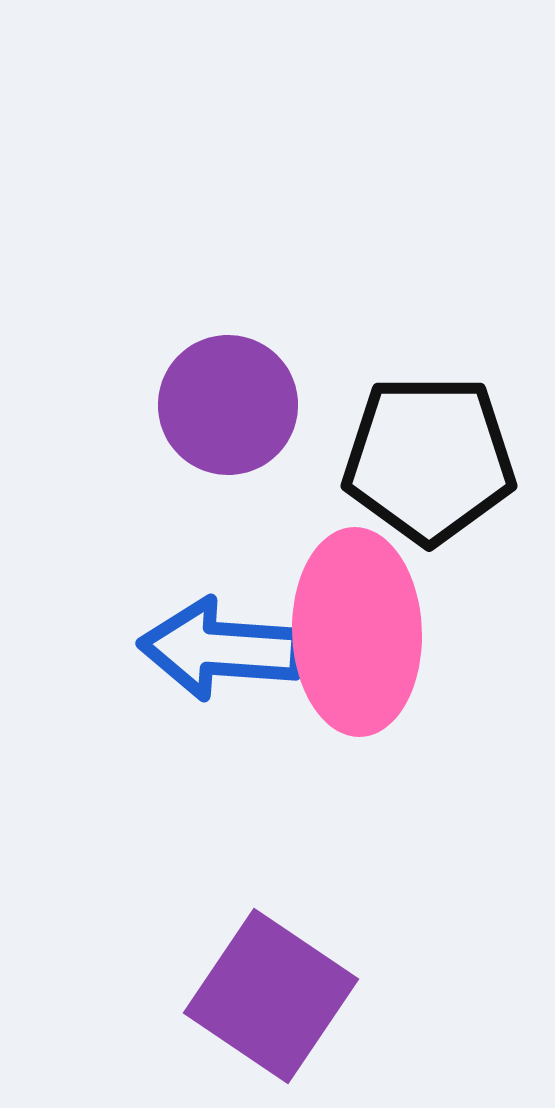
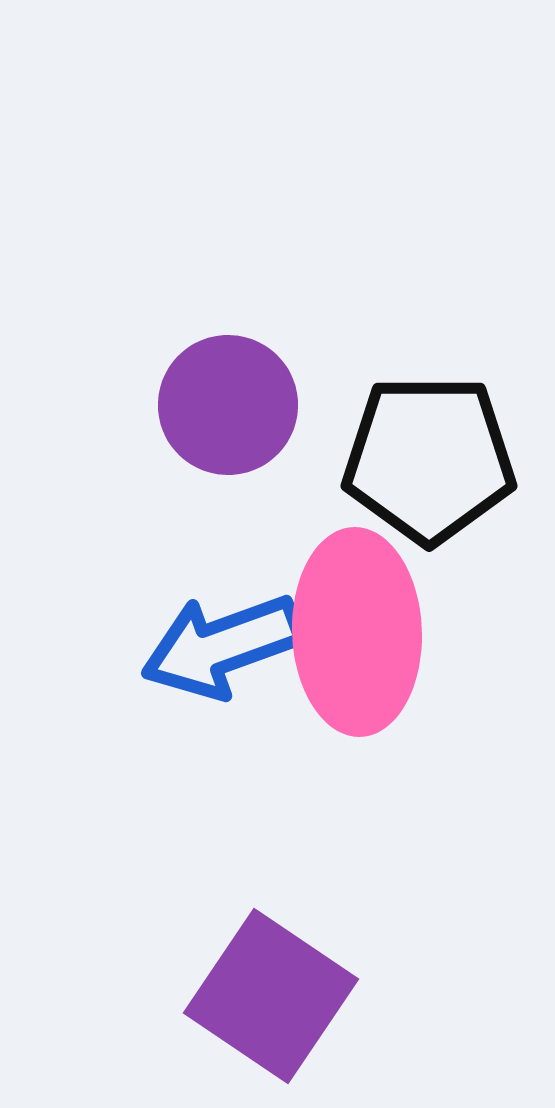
blue arrow: moved 1 px right, 3 px up; rotated 24 degrees counterclockwise
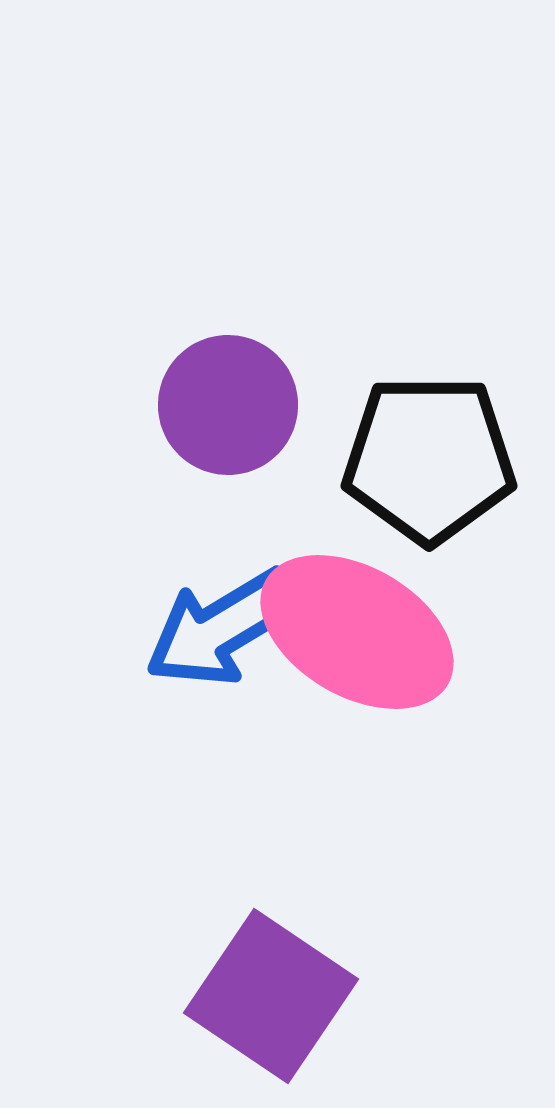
pink ellipse: rotated 58 degrees counterclockwise
blue arrow: moved 18 px up; rotated 11 degrees counterclockwise
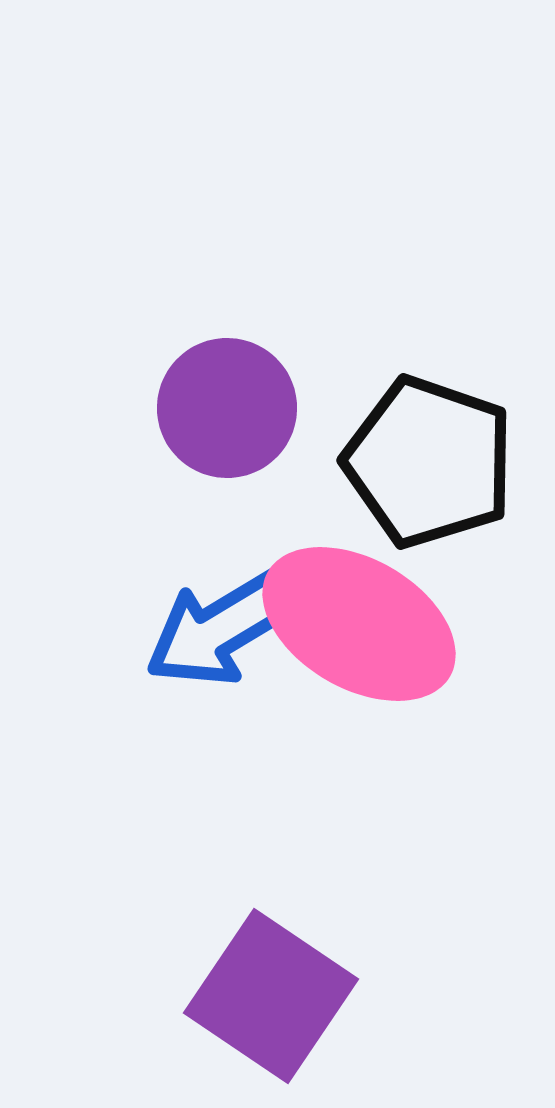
purple circle: moved 1 px left, 3 px down
black pentagon: moved 3 px down; rotated 19 degrees clockwise
pink ellipse: moved 2 px right, 8 px up
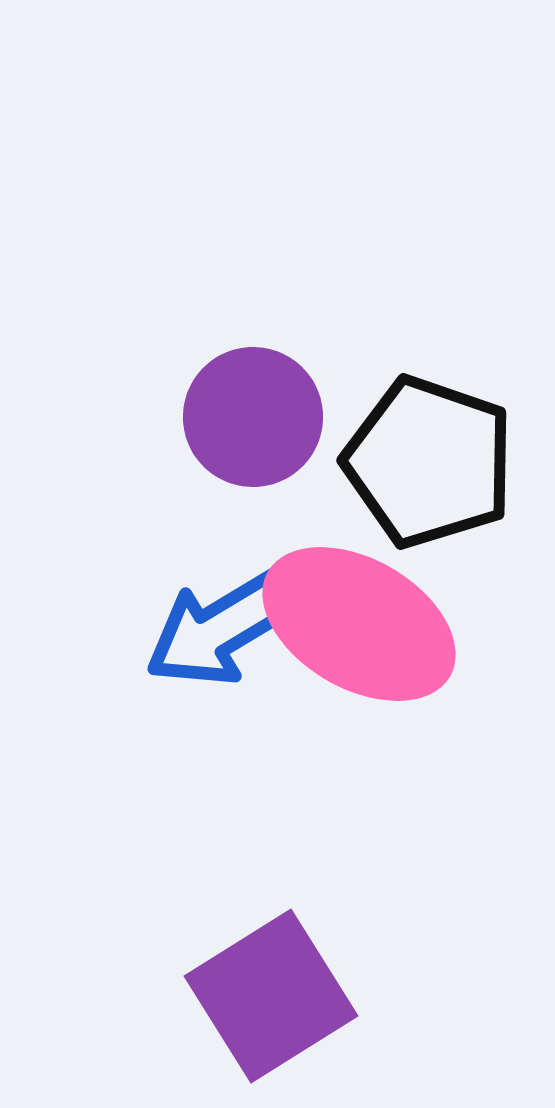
purple circle: moved 26 px right, 9 px down
purple square: rotated 24 degrees clockwise
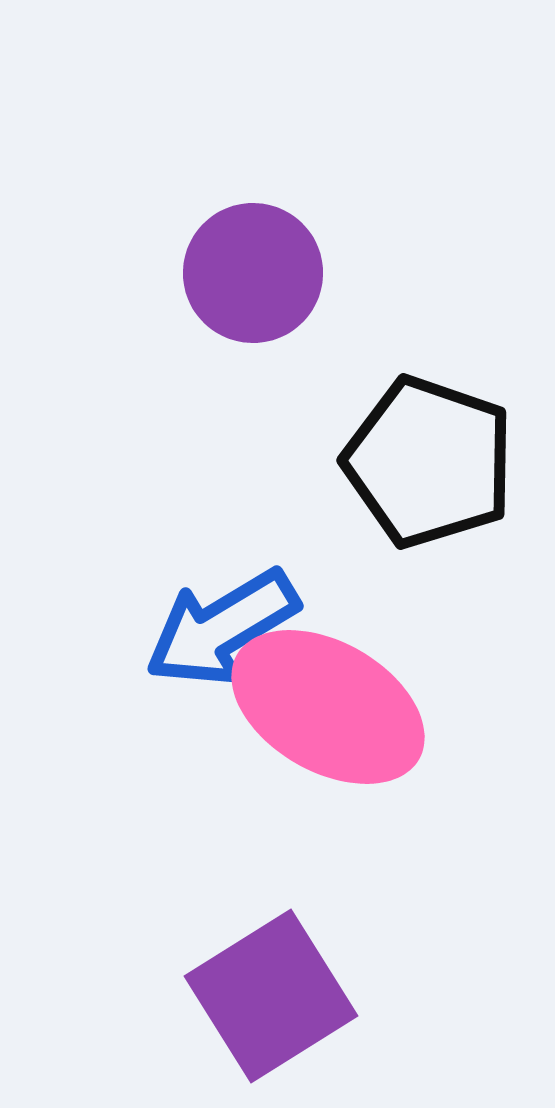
purple circle: moved 144 px up
pink ellipse: moved 31 px left, 83 px down
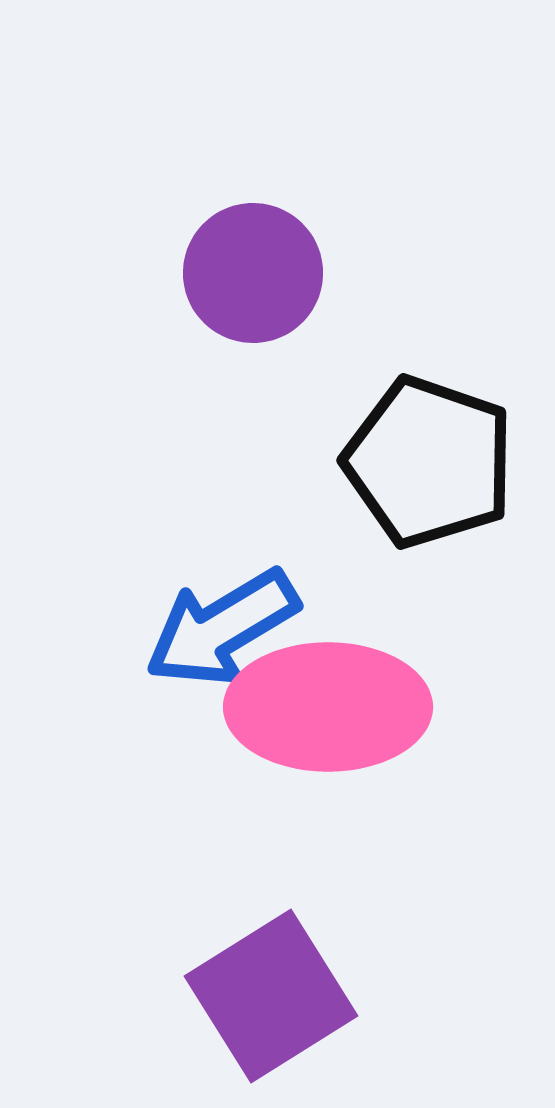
pink ellipse: rotated 30 degrees counterclockwise
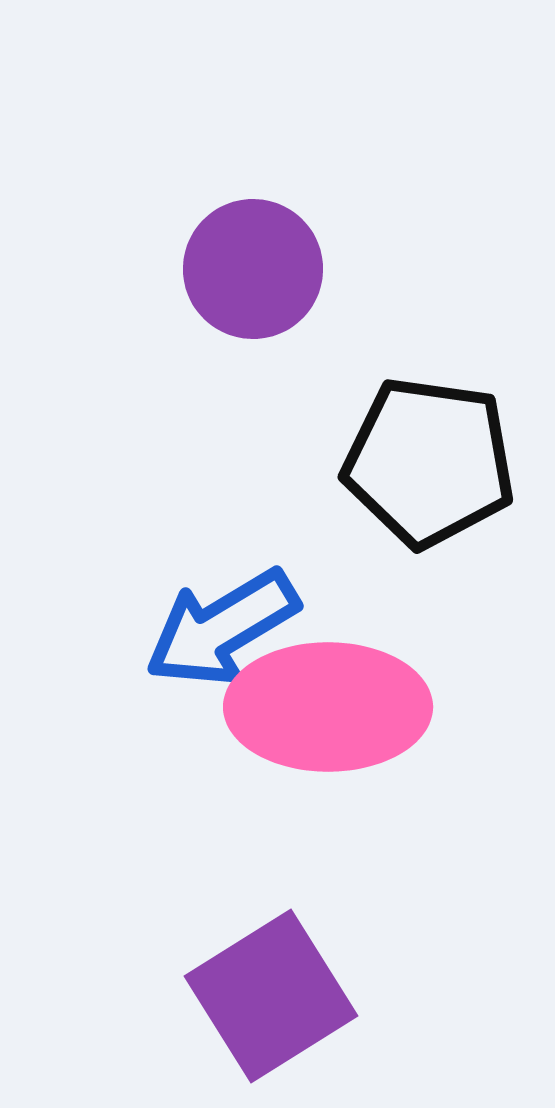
purple circle: moved 4 px up
black pentagon: rotated 11 degrees counterclockwise
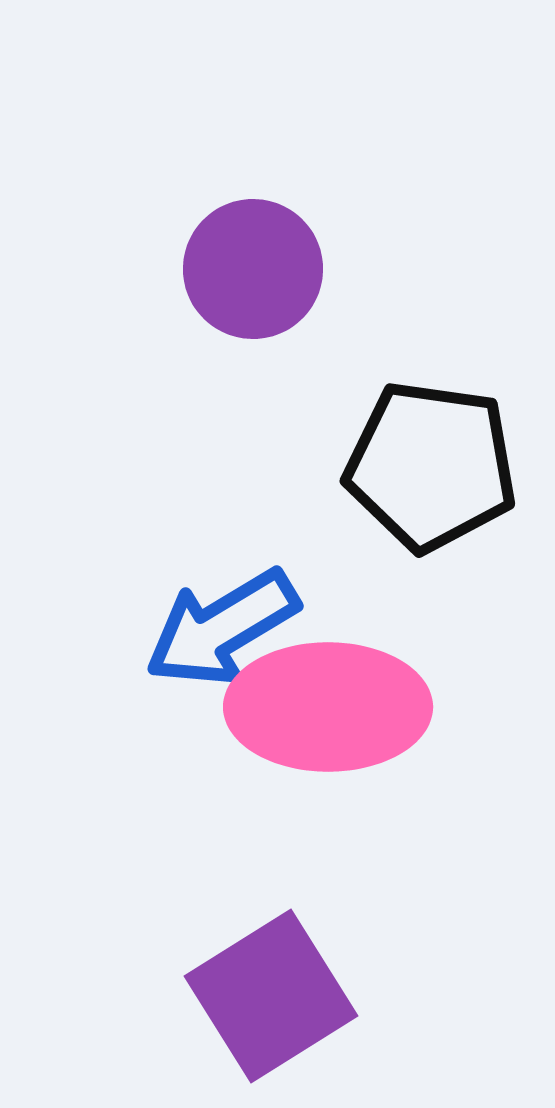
black pentagon: moved 2 px right, 4 px down
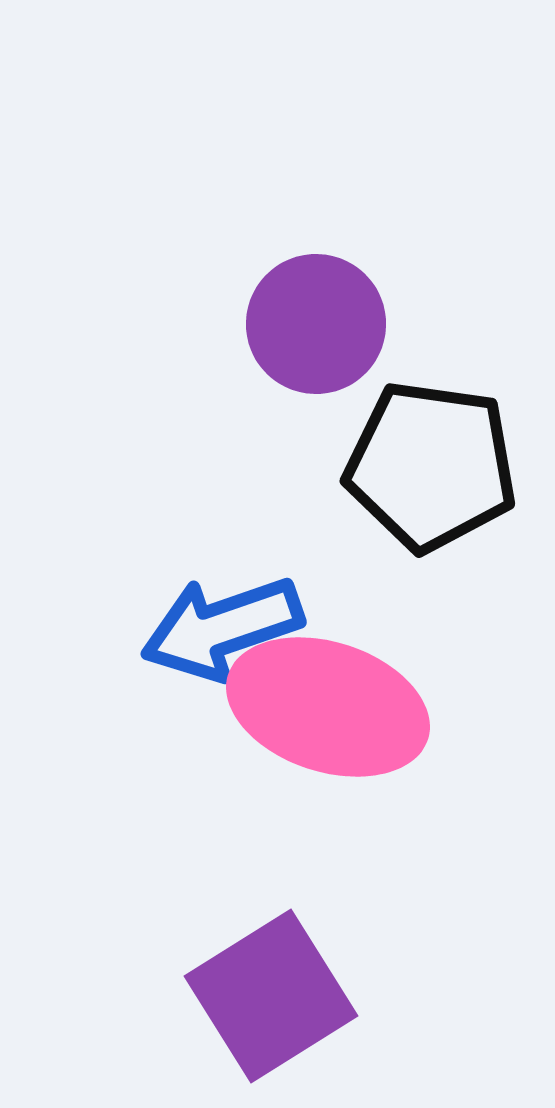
purple circle: moved 63 px right, 55 px down
blue arrow: rotated 12 degrees clockwise
pink ellipse: rotated 18 degrees clockwise
